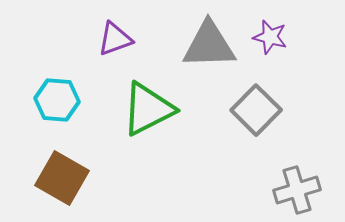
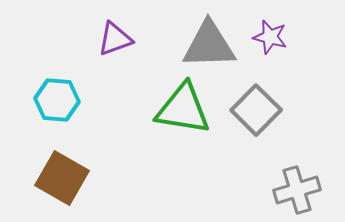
green triangle: moved 35 px right; rotated 36 degrees clockwise
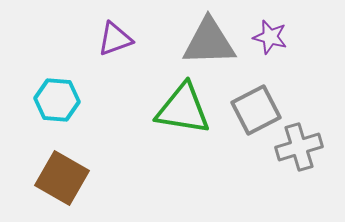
gray triangle: moved 3 px up
gray square: rotated 18 degrees clockwise
gray cross: moved 2 px right, 43 px up
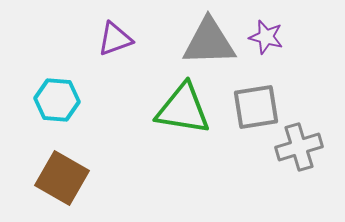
purple star: moved 4 px left
gray square: moved 3 px up; rotated 18 degrees clockwise
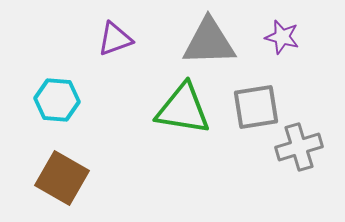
purple star: moved 16 px right
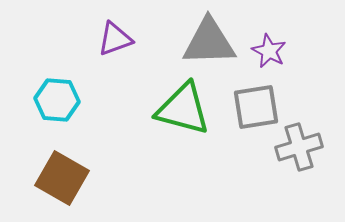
purple star: moved 13 px left, 14 px down; rotated 12 degrees clockwise
green triangle: rotated 6 degrees clockwise
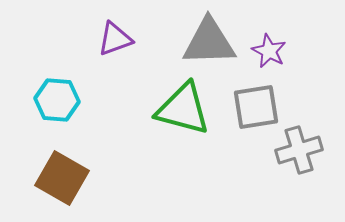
gray cross: moved 3 px down
